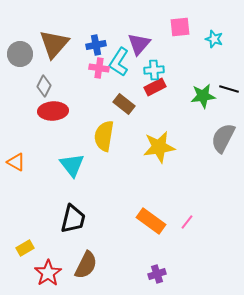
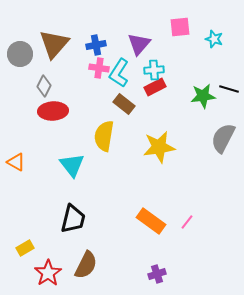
cyan L-shape: moved 11 px down
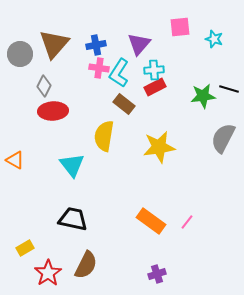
orange triangle: moved 1 px left, 2 px up
black trapezoid: rotated 92 degrees counterclockwise
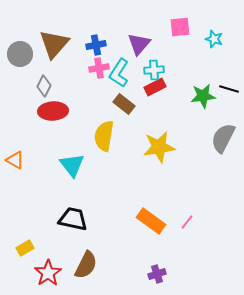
pink cross: rotated 18 degrees counterclockwise
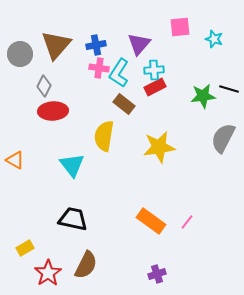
brown triangle: moved 2 px right, 1 px down
pink cross: rotated 18 degrees clockwise
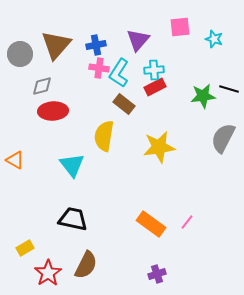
purple triangle: moved 1 px left, 4 px up
gray diamond: moved 2 px left; rotated 50 degrees clockwise
orange rectangle: moved 3 px down
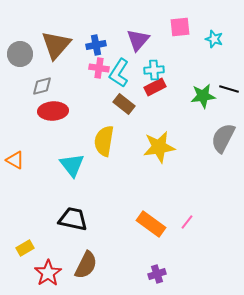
yellow semicircle: moved 5 px down
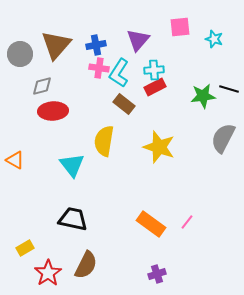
yellow star: rotated 28 degrees clockwise
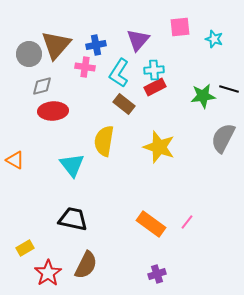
gray circle: moved 9 px right
pink cross: moved 14 px left, 1 px up
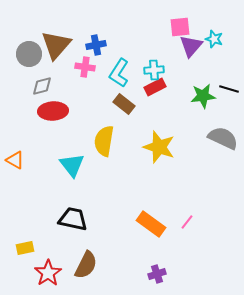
purple triangle: moved 53 px right, 6 px down
gray semicircle: rotated 88 degrees clockwise
yellow rectangle: rotated 18 degrees clockwise
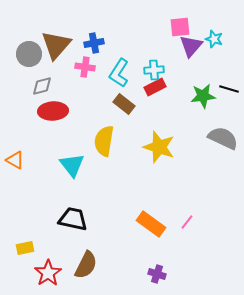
blue cross: moved 2 px left, 2 px up
purple cross: rotated 36 degrees clockwise
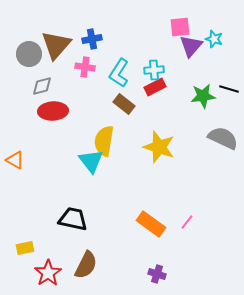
blue cross: moved 2 px left, 4 px up
cyan triangle: moved 19 px right, 4 px up
